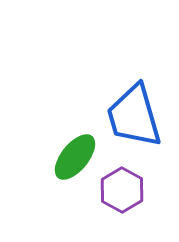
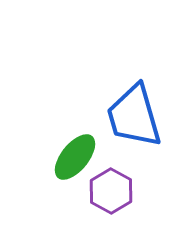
purple hexagon: moved 11 px left, 1 px down
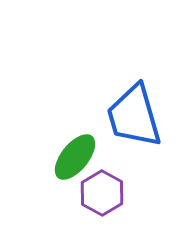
purple hexagon: moved 9 px left, 2 px down
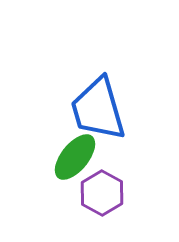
blue trapezoid: moved 36 px left, 7 px up
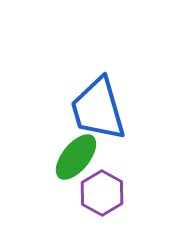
green ellipse: moved 1 px right
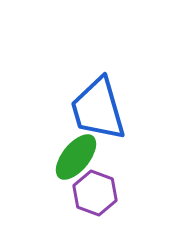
purple hexagon: moved 7 px left; rotated 9 degrees counterclockwise
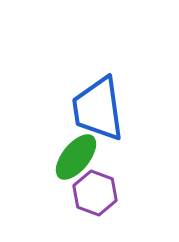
blue trapezoid: rotated 8 degrees clockwise
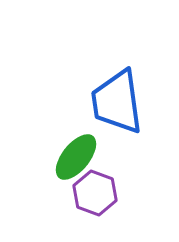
blue trapezoid: moved 19 px right, 7 px up
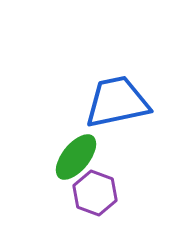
blue trapezoid: rotated 86 degrees clockwise
